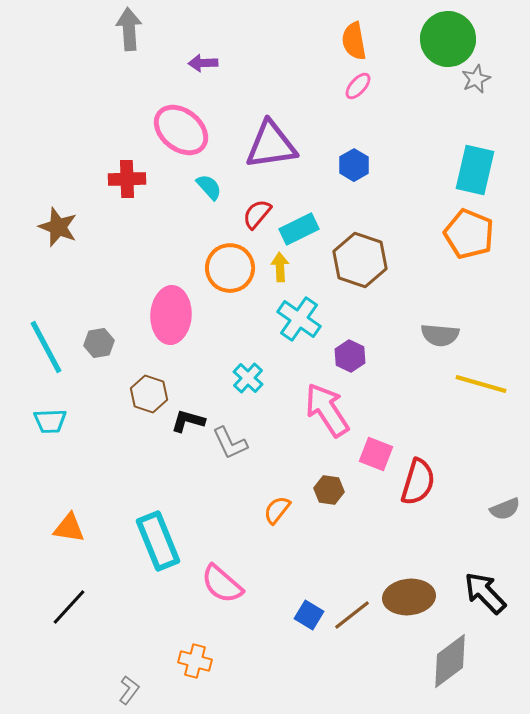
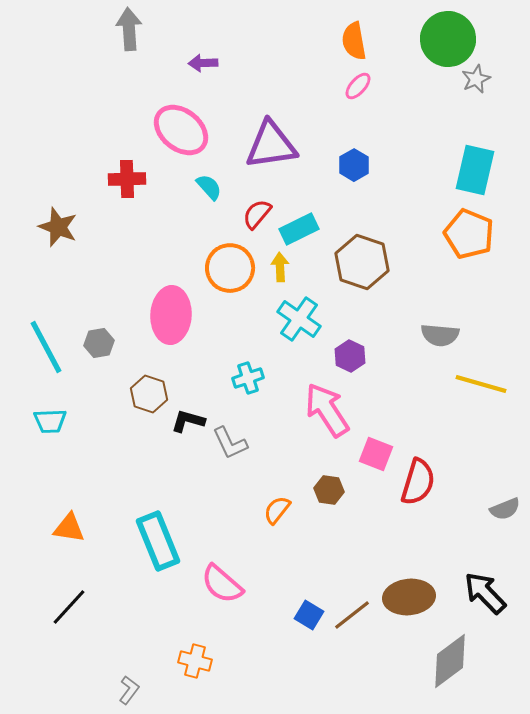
brown hexagon at (360, 260): moved 2 px right, 2 px down
cyan cross at (248, 378): rotated 28 degrees clockwise
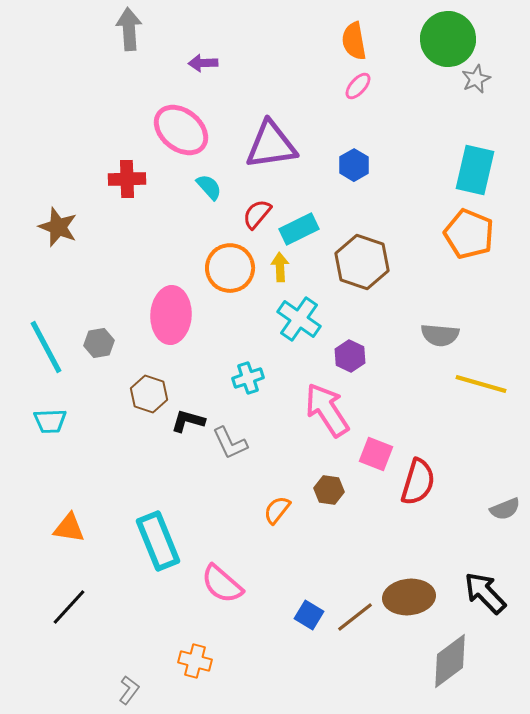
brown line at (352, 615): moved 3 px right, 2 px down
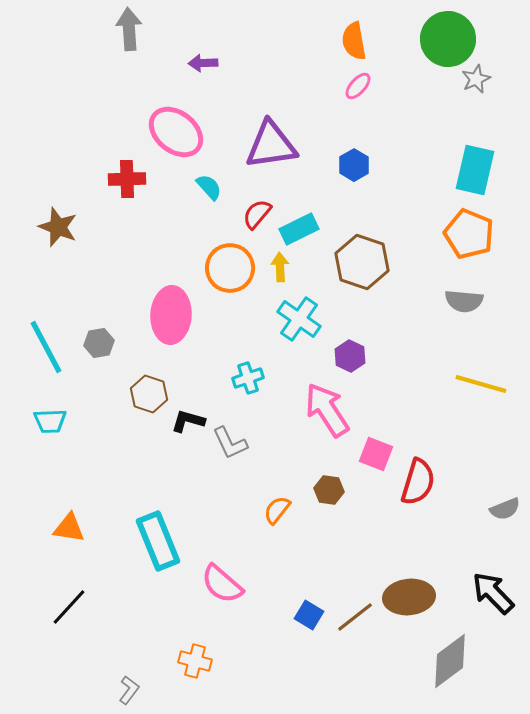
pink ellipse at (181, 130): moved 5 px left, 2 px down
gray semicircle at (440, 335): moved 24 px right, 34 px up
black arrow at (485, 593): moved 8 px right
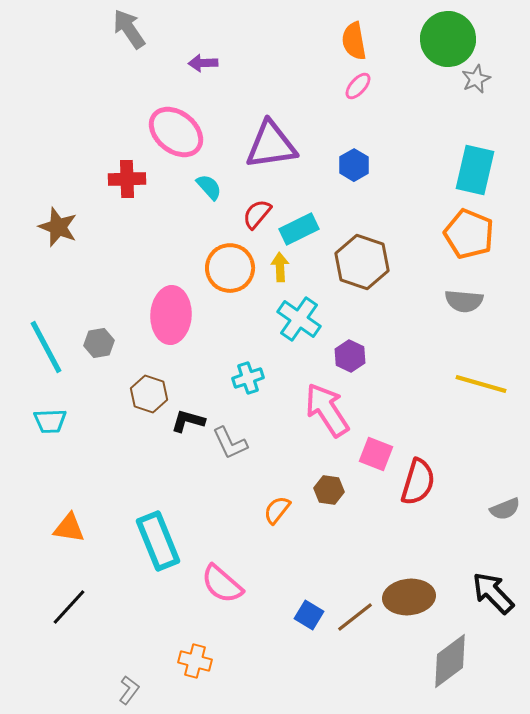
gray arrow at (129, 29): rotated 30 degrees counterclockwise
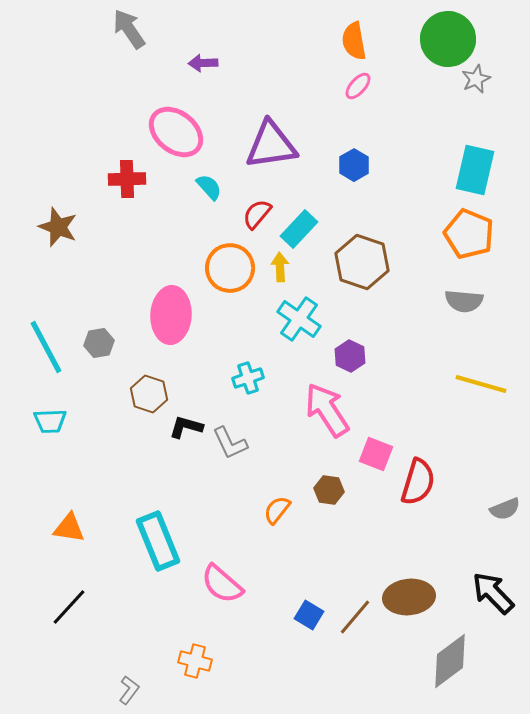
cyan rectangle at (299, 229): rotated 21 degrees counterclockwise
black L-shape at (188, 421): moved 2 px left, 6 px down
brown line at (355, 617): rotated 12 degrees counterclockwise
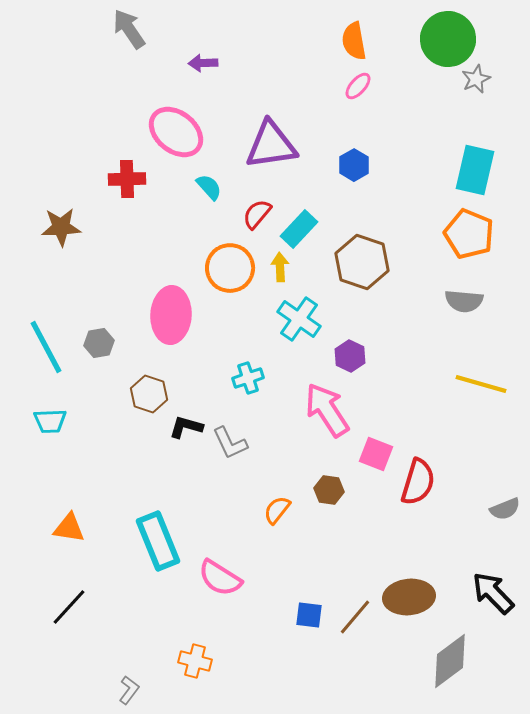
brown star at (58, 227): moved 3 px right; rotated 24 degrees counterclockwise
pink semicircle at (222, 584): moved 2 px left, 6 px up; rotated 9 degrees counterclockwise
blue square at (309, 615): rotated 24 degrees counterclockwise
